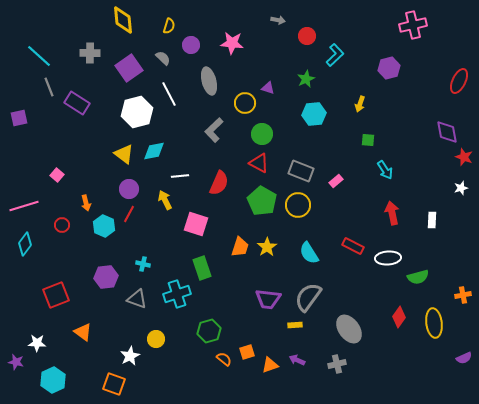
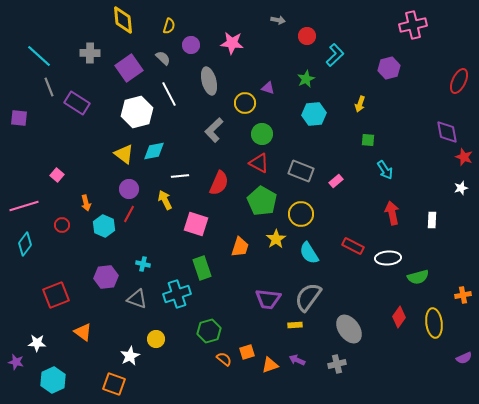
purple square at (19, 118): rotated 18 degrees clockwise
yellow circle at (298, 205): moved 3 px right, 9 px down
yellow star at (267, 247): moved 9 px right, 8 px up
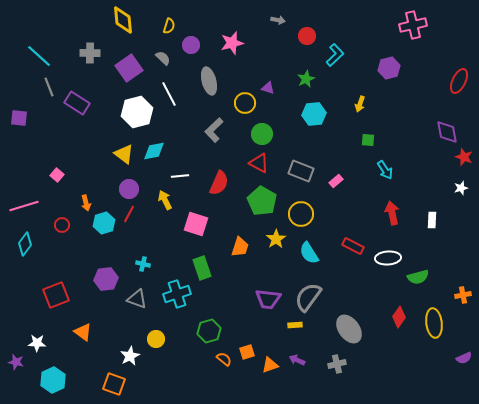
pink star at (232, 43): rotated 20 degrees counterclockwise
cyan hexagon at (104, 226): moved 3 px up; rotated 20 degrees clockwise
purple hexagon at (106, 277): moved 2 px down
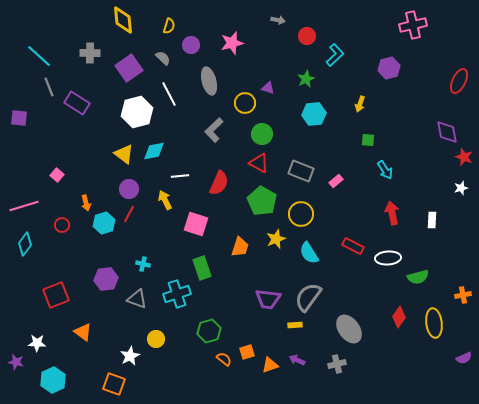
yellow star at (276, 239): rotated 12 degrees clockwise
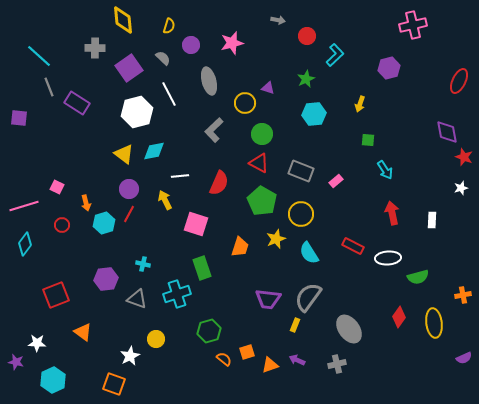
gray cross at (90, 53): moved 5 px right, 5 px up
pink square at (57, 175): moved 12 px down; rotated 16 degrees counterclockwise
yellow rectangle at (295, 325): rotated 64 degrees counterclockwise
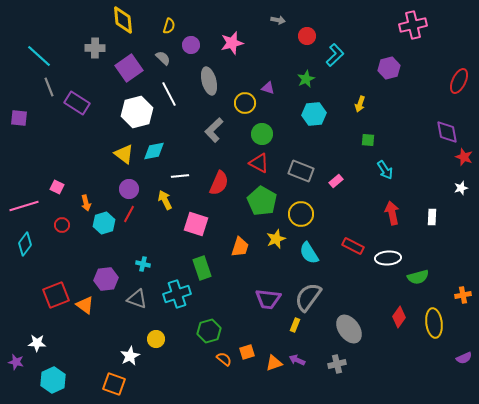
white rectangle at (432, 220): moved 3 px up
orange triangle at (83, 332): moved 2 px right, 27 px up
orange triangle at (270, 365): moved 4 px right, 2 px up
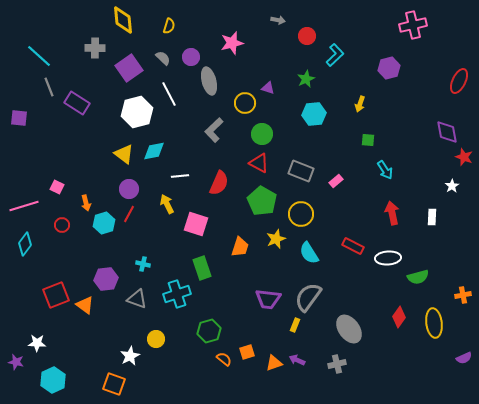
purple circle at (191, 45): moved 12 px down
white star at (461, 188): moved 9 px left, 2 px up; rotated 16 degrees counterclockwise
yellow arrow at (165, 200): moved 2 px right, 4 px down
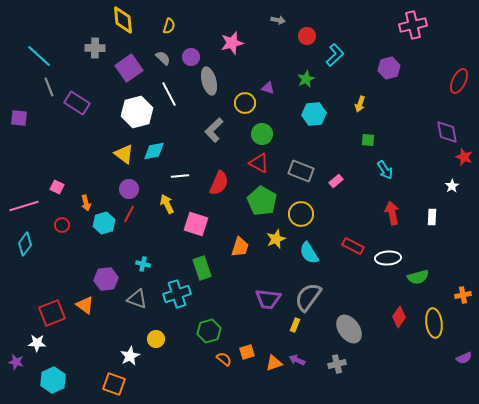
red square at (56, 295): moved 4 px left, 18 px down
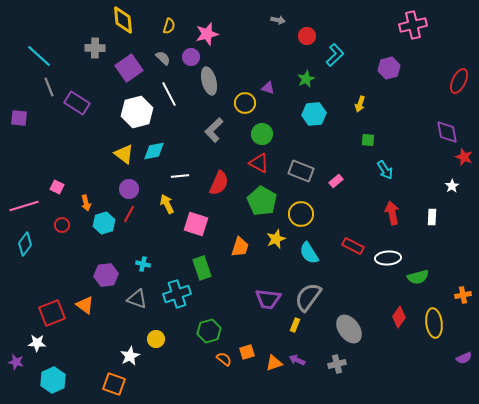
pink star at (232, 43): moved 25 px left, 9 px up
purple hexagon at (106, 279): moved 4 px up
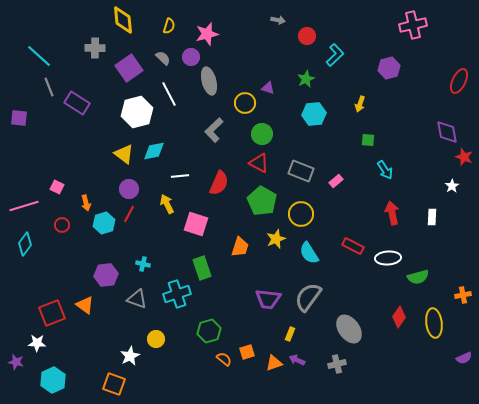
yellow rectangle at (295, 325): moved 5 px left, 9 px down
